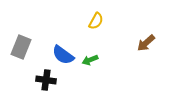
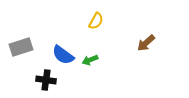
gray rectangle: rotated 50 degrees clockwise
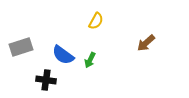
green arrow: rotated 42 degrees counterclockwise
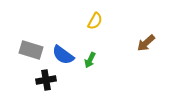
yellow semicircle: moved 1 px left
gray rectangle: moved 10 px right, 3 px down; rotated 35 degrees clockwise
black cross: rotated 18 degrees counterclockwise
